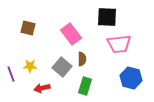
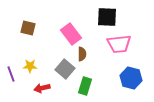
brown semicircle: moved 5 px up
gray square: moved 3 px right, 2 px down
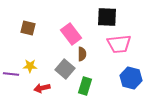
purple line: rotated 63 degrees counterclockwise
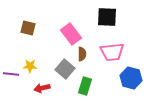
pink trapezoid: moved 7 px left, 8 px down
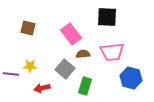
brown semicircle: moved 1 px right; rotated 96 degrees counterclockwise
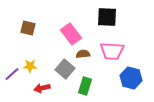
pink trapezoid: moved 1 px up; rotated 10 degrees clockwise
purple line: moved 1 px right; rotated 49 degrees counterclockwise
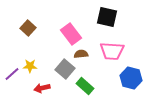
black square: rotated 10 degrees clockwise
brown square: rotated 28 degrees clockwise
brown semicircle: moved 2 px left
green rectangle: rotated 66 degrees counterclockwise
